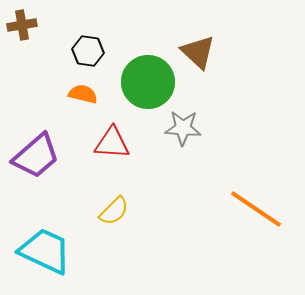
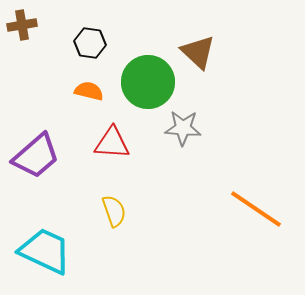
black hexagon: moved 2 px right, 8 px up
orange semicircle: moved 6 px right, 3 px up
yellow semicircle: rotated 64 degrees counterclockwise
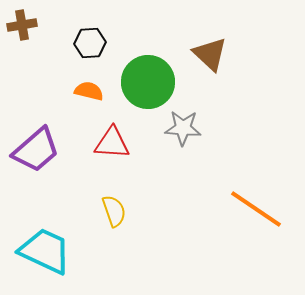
black hexagon: rotated 12 degrees counterclockwise
brown triangle: moved 12 px right, 2 px down
purple trapezoid: moved 6 px up
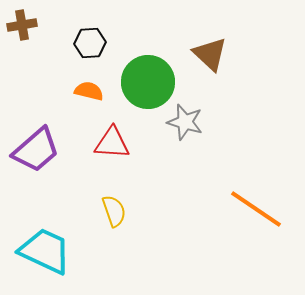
gray star: moved 2 px right, 6 px up; rotated 12 degrees clockwise
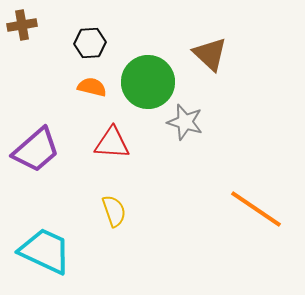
orange semicircle: moved 3 px right, 4 px up
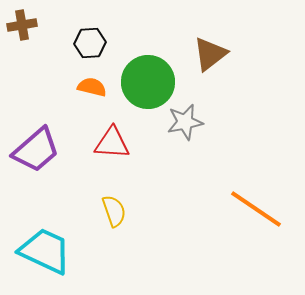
brown triangle: rotated 39 degrees clockwise
gray star: rotated 27 degrees counterclockwise
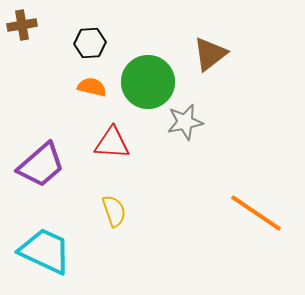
purple trapezoid: moved 5 px right, 15 px down
orange line: moved 4 px down
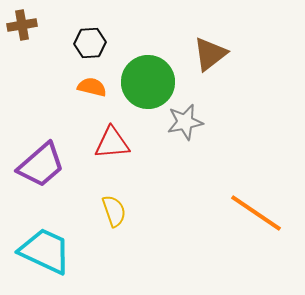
red triangle: rotated 9 degrees counterclockwise
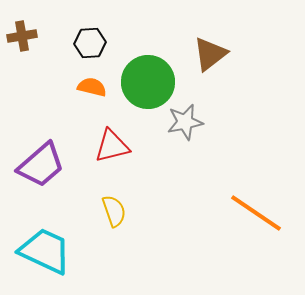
brown cross: moved 11 px down
red triangle: moved 3 px down; rotated 9 degrees counterclockwise
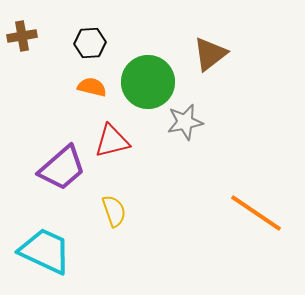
red triangle: moved 5 px up
purple trapezoid: moved 21 px right, 3 px down
